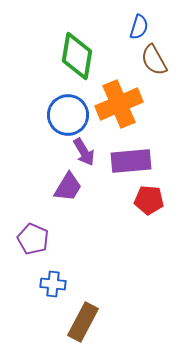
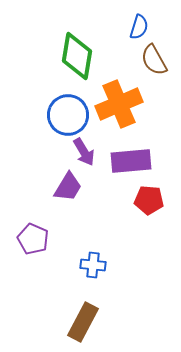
blue cross: moved 40 px right, 19 px up
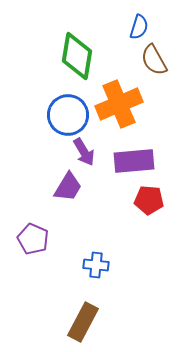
purple rectangle: moved 3 px right
blue cross: moved 3 px right
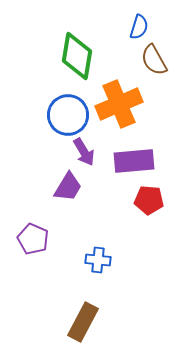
blue cross: moved 2 px right, 5 px up
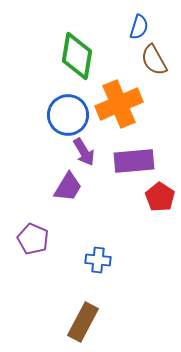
red pentagon: moved 11 px right, 3 px up; rotated 28 degrees clockwise
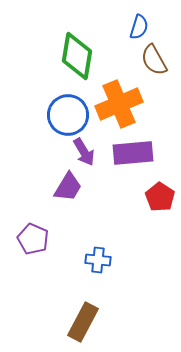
purple rectangle: moved 1 px left, 8 px up
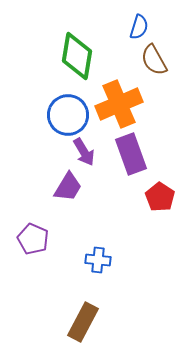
purple rectangle: moved 2 px left, 1 px down; rotated 75 degrees clockwise
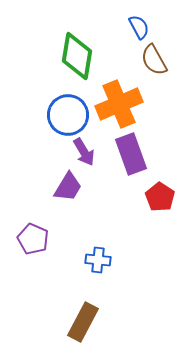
blue semicircle: rotated 45 degrees counterclockwise
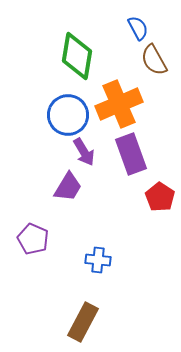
blue semicircle: moved 1 px left, 1 px down
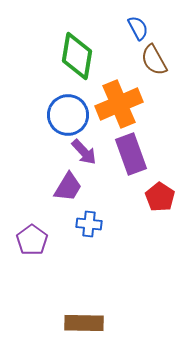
purple arrow: rotated 12 degrees counterclockwise
purple pentagon: moved 1 px left, 1 px down; rotated 12 degrees clockwise
blue cross: moved 9 px left, 36 px up
brown rectangle: moved 1 px right, 1 px down; rotated 63 degrees clockwise
